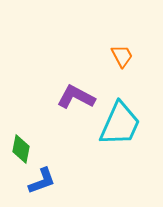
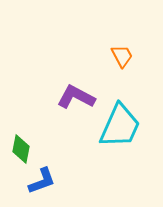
cyan trapezoid: moved 2 px down
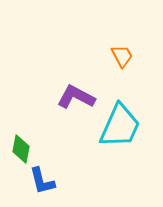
blue L-shape: rotated 96 degrees clockwise
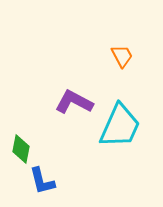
purple L-shape: moved 2 px left, 5 px down
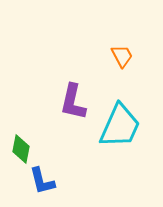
purple L-shape: moved 1 px left; rotated 105 degrees counterclockwise
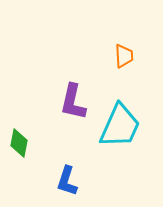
orange trapezoid: moved 2 px right; rotated 25 degrees clockwise
green diamond: moved 2 px left, 6 px up
blue L-shape: moved 25 px right; rotated 32 degrees clockwise
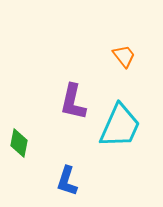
orange trapezoid: rotated 35 degrees counterclockwise
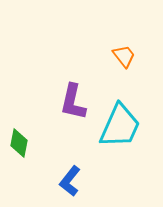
blue L-shape: moved 3 px right; rotated 20 degrees clockwise
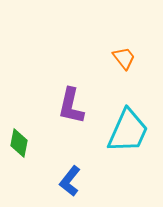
orange trapezoid: moved 2 px down
purple L-shape: moved 2 px left, 4 px down
cyan trapezoid: moved 8 px right, 5 px down
